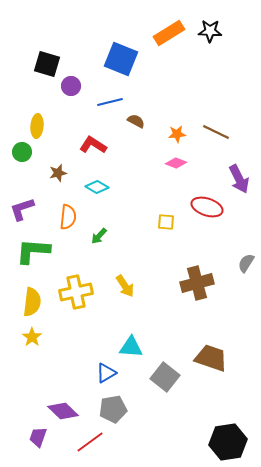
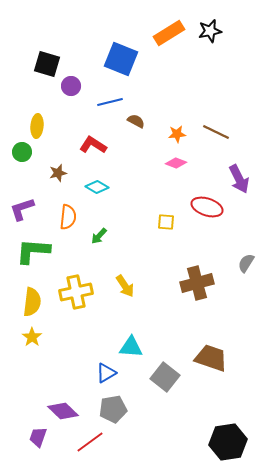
black star: rotated 15 degrees counterclockwise
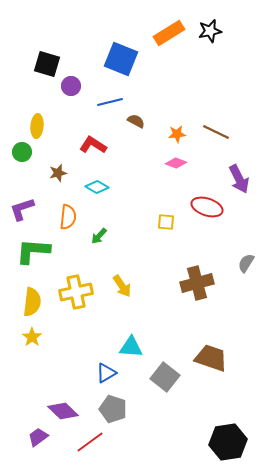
yellow arrow: moved 3 px left
gray pentagon: rotated 28 degrees clockwise
purple trapezoid: rotated 35 degrees clockwise
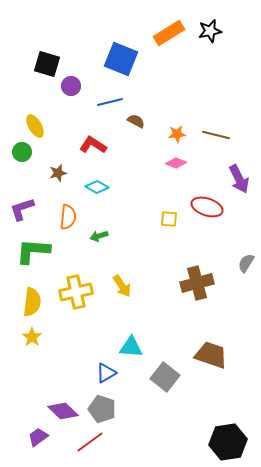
yellow ellipse: moved 2 px left; rotated 35 degrees counterclockwise
brown line: moved 3 px down; rotated 12 degrees counterclockwise
yellow square: moved 3 px right, 3 px up
green arrow: rotated 30 degrees clockwise
brown trapezoid: moved 3 px up
gray pentagon: moved 11 px left
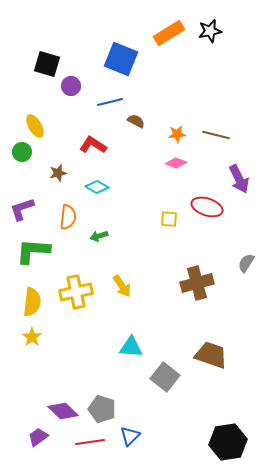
blue triangle: moved 24 px right, 63 px down; rotated 15 degrees counterclockwise
red line: rotated 28 degrees clockwise
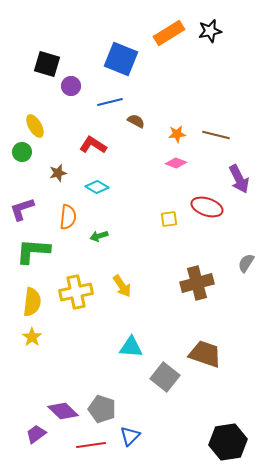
yellow square: rotated 12 degrees counterclockwise
brown trapezoid: moved 6 px left, 1 px up
purple trapezoid: moved 2 px left, 3 px up
red line: moved 1 px right, 3 px down
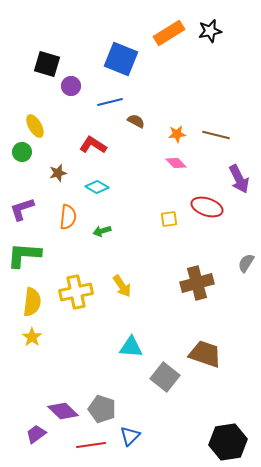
pink diamond: rotated 25 degrees clockwise
green arrow: moved 3 px right, 5 px up
green L-shape: moved 9 px left, 4 px down
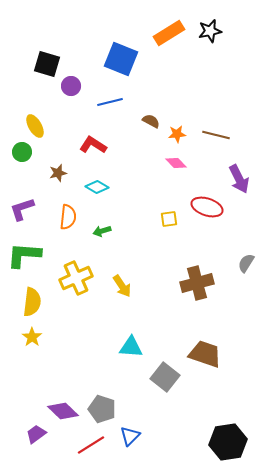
brown semicircle: moved 15 px right
yellow cross: moved 14 px up; rotated 12 degrees counterclockwise
red line: rotated 24 degrees counterclockwise
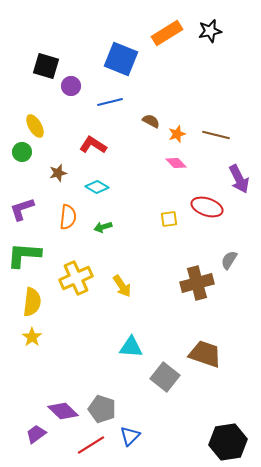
orange rectangle: moved 2 px left
black square: moved 1 px left, 2 px down
orange star: rotated 12 degrees counterclockwise
green arrow: moved 1 px right, 4 px up
gray semicircle: moved 17 px left, 3 px up
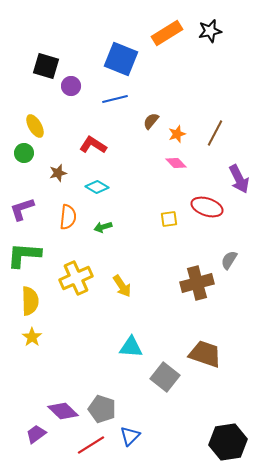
blue line: moved 5 px right, 3 px up
brown semicircle: rotated 78 degrees counterclockwise
brown line: moved 1 px left, 2 px up; rotated 76 degrees counterclockwise
green circle: moved 2 px right, 1 px down
yellow semicircle: moved 2 px left, 1 px up; rotated 8 degrees counterclockwise
